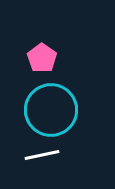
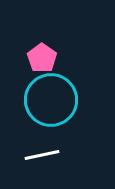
cyan circle: moved 10 px up
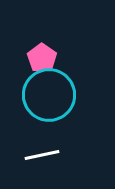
cyan circle: moved 2 px left, 5 px up
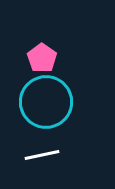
cyan circle: moved 3 px left, 7 px down
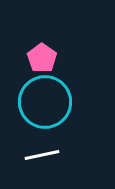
cyan circle: moved 1 px left
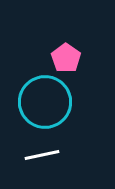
pink pentagon: moved 24 px right
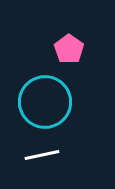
pink pentagon: moved 3 px right, 9 px up
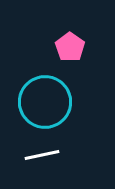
pink pentagon: moved 1 px right, 2 px up
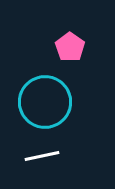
white line: moved 1 px down
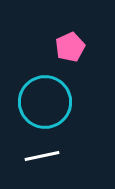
pink pentagon: rotated 12 degrees clockwise
